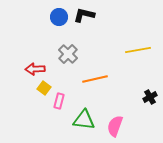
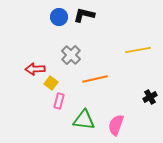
gray cross: moved 3 px right, 1 px down
yellow square: moved 7 px right, 5 px up
pink semicircle: moved 1 px right, 1 px up
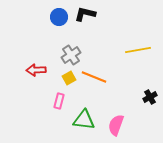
black L-shape: moved 1 px right, 1 px up
gray cross: rotated 12 degrees clockwise
red arrow: moved 1 px right, 1 px down
orange line: moved 1 px left, 2 px up; rotated 35 degrees clockwise
yellow square: moved 18 px right, 5 px up; rotated 24 degrees clockwise
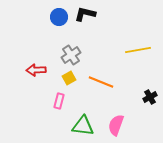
orange line: moved 7 px right, 5 px down
green triangle: moved 1 px left, 6 px down
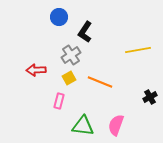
black L-shape: moved 18 px down; rotated 70 degrees counterclockwise
orange line: moved 1 px left
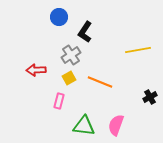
green triangle: moved 1 px right
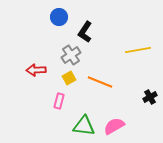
pink semicircle: moved 2 px left, 1 px down; rotated 40 degrees clockwise
